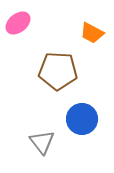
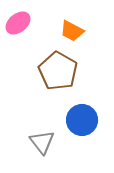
orange trapezoid: moved 20 px left, 2 px up
brown pentagon: rotated 27 degrees clockwise
blue circle: moved 1 px down
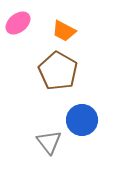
orange trapezoid: moved 8 px left
gray triangle: moved 7 px right
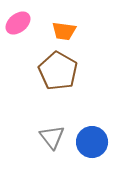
orange trapezoid: rotated 20 degrees counterclockwise
blue circle: moved 10 px right, 22 px down
gray triangle: moved 3 px right, 5 px up
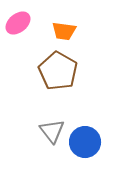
gray triangle: moved 6 px up
blue circle: moved 7 px left
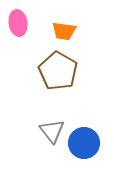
pink ellipse: rotated 60 degrees counterclockwise
blue circle: moved 1 px left, 1 px down
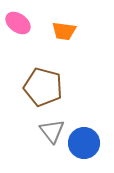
pink ellipse: rotated 45 degrees counterclockwise
brown pentagon: moved 15 px left, 16 px down; rotated 15 degrees counterclockwise
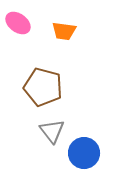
blue circle: moved 10 px down
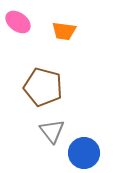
pink ellipse: moved 1 px up
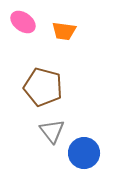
pink ellipse: moved 5 px right
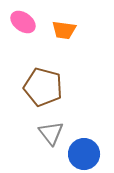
orange trapezoid: moved 1 px up
gray triangle: moved 1 px left, 2 px down
blue circle: moved 1 px down
